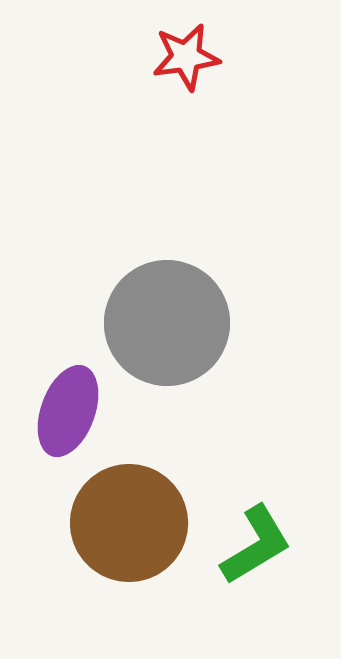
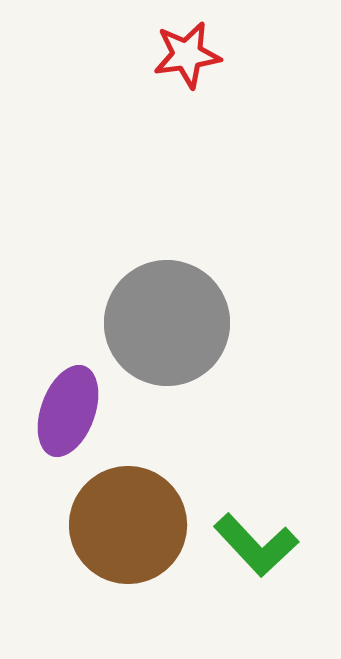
red star: moved 1 px right, 2 px up
brown circle: moved 1 px left, 2 px down
green L-shape: rotated 78 degrees clockwise
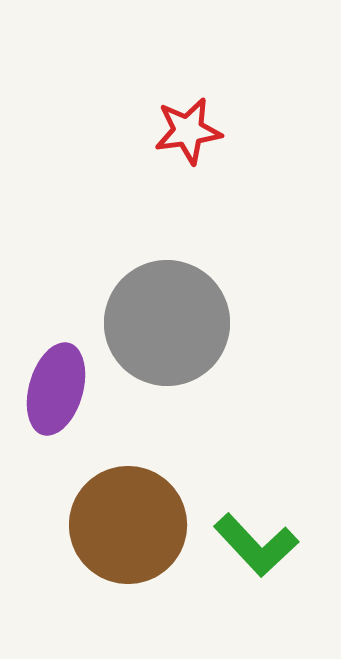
red star: moved 1 px right, 76 px down
purple ellipse: moved 12 px left, 22 px up; rotated 4 degrees counterclockwise
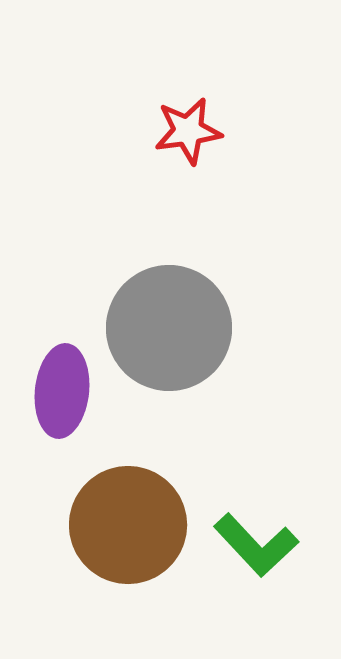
gray circle: moved 2 px right, 5 px down
purple ellipse: moved 6 px right, 2 px down; rotated 10 degrees counterclockwise
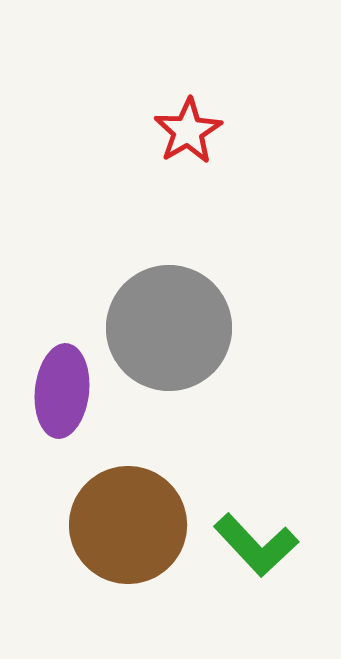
red star: rotated 22 degrees counterclockwise
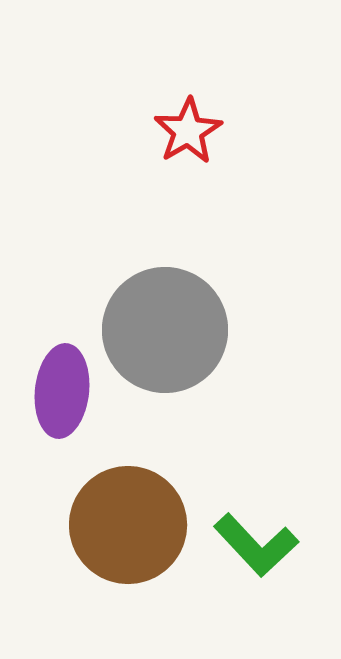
gray circle: moved 4 px left, 2 px down
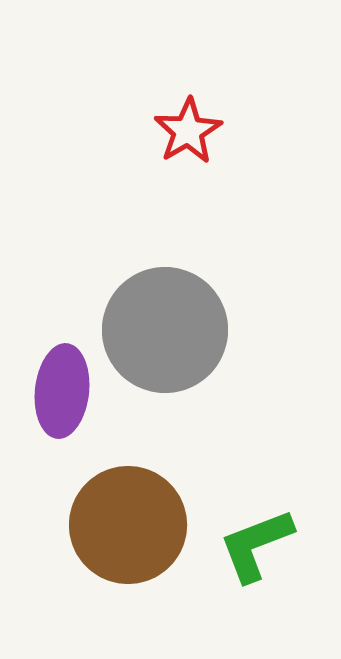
green L-shape: rotated 112 degrees clockwise
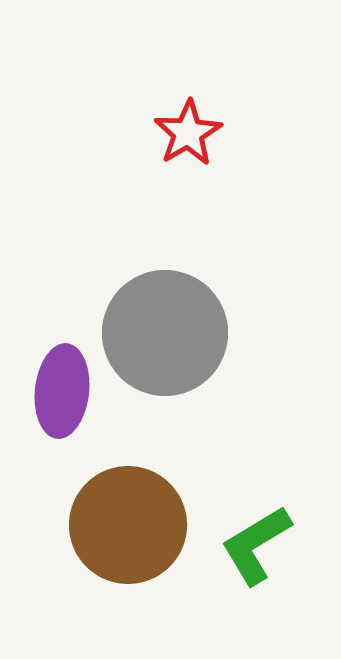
red star: moved 2 px down
gray circle: moved 3 px down
green L-shape: rotated 10 degrees counterclockwise
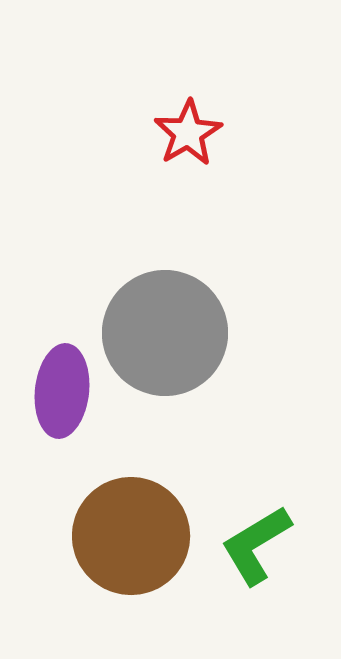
brown circle: moved 3 px right, 11 px down
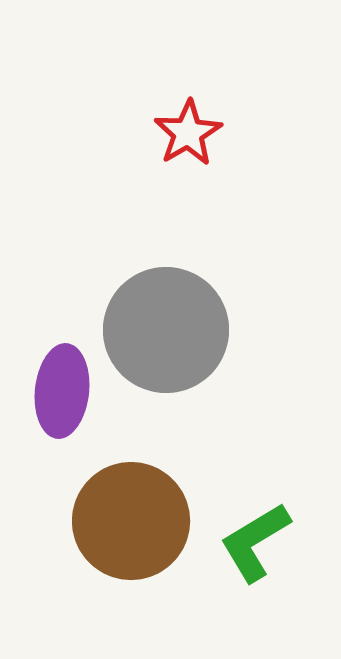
gray circle: moved 1 px right, 3 px up
brown circle: moved 15 px up
green L-shape: moved 1 px left, 3 px up
